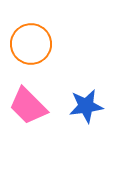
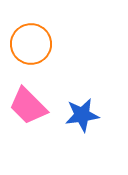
blue star: moved 4 px left, 9 px down
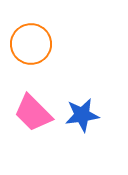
pink trapezoid: moved 5 px right, 7 px down
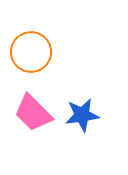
orange circle: moved 8 px down
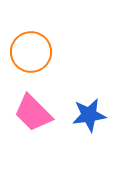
blue star: moved 7 px right
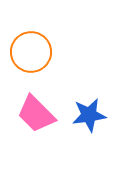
pink trapezoid: moved 3 px right, 1 px down
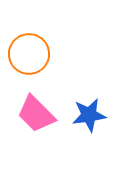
orange circle: moved 2 px left, 2 px down
